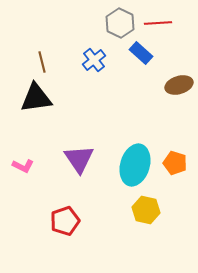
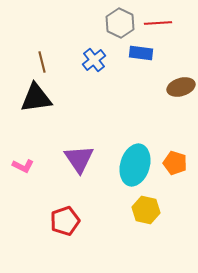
blue rectangle: rotated 35 degrees counterclockwise
brown ellipse: moved 2 px right, 2 px down
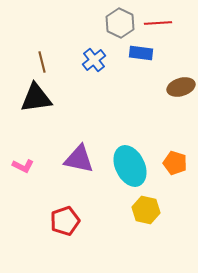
purple triangle: rotated 44 degrees counterclockwise
cyan ellipse: moved 5 px left, 1 px down; rotated 42 degrees counterclockwise
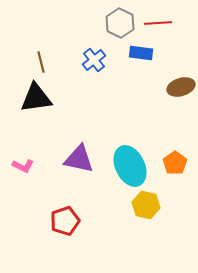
brown line: moved 1 px left
orange pentagon: rotated 20 degrees clockwise
yellow hexagon: moved 5 px up
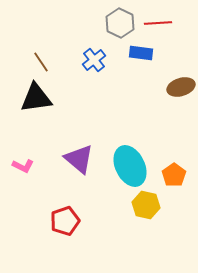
brown line: rotated 20 degrees counterclockwise
purple triangle: rotated 28 degrees clockwise
orange pentagon: moved 1 px left, 12 px down
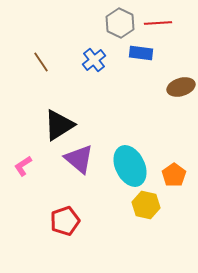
black triangle: moved 23 px right, 27 px down; rotated 24 degrees counterclockwise
pink L-shape: rotated 120 degrees clockwise
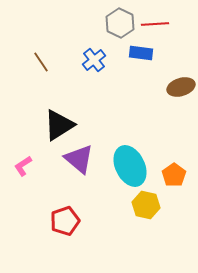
red line: moved 3 px left, 1 px down
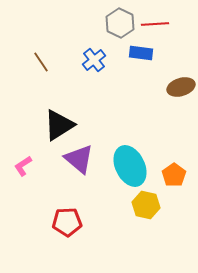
red pentagon: moved 2 px right, 1 px down; rotated 16 degrees clockwise
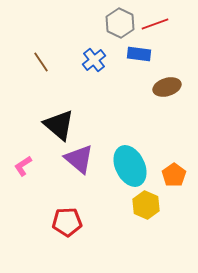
red line: rotated 16 degrees counterclockwise
blue rectangle: moved 2 px left, 1 px down
brown ellipse: moved 14 px left
black triangle: rotated 48 degrees counterclockwise
yellow hexagon: rotated 12 degrees clockwise
